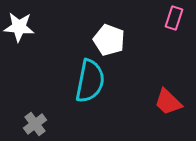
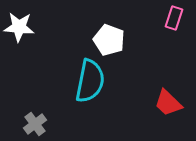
red trapezoid: moved 1 px down
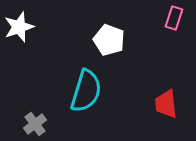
white star: rotated 24 degrees counterclockwise
cyan semicircle: moved 4 px left, 10 px down; rotated 6 degrees clockwise
red trapezoid: moved 2 px left, 1 px down; rotated 40 degrees clockwise
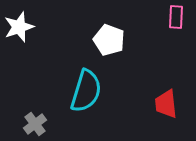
pink rectangle: moved 2 px right, 1 px up; rotated 15 degrees counterclockwise
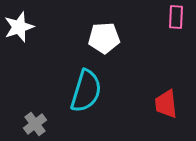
white pentagon: moved 5 px left, 2 px up; rotated 24 degrees counterclockwise
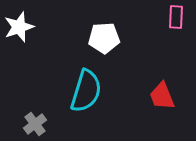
red trapezoid: moved 4 px left, 8 px up; rotated 16 degrees counterclockwise
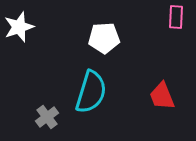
cyan semicircle: moved 5 px right, 1 px down
gray cross: moved 12 px right, 7 px up
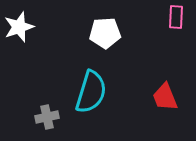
white pentagon: moved 1 px right, 5 px up
red trapezoid: moved 3 px right, 1 px down
gray cross: rotated 25 degrees clockwise
